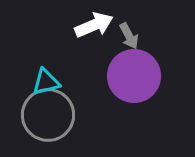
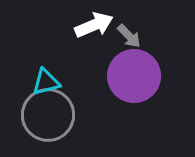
gray arrow: rotated 16 degrees counterclockwise
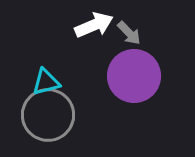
gray arrow: moved 3 px up
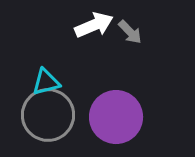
gray arrow: moved 1 px right, 1 px up
purple circle: moved 18 px left, 41 px down
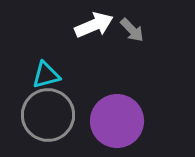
gray arrow: moved 2 px right, 2 px up
cyan triangle: moved 7 px up
purple circle: moved 1 px right, 4 px down
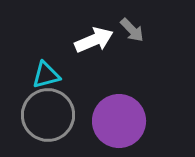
white arrow: moved 15 px down
purple circle: moved 2 px right
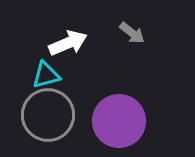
gray arrow: moved 3 px down; rotated 8 degrees counterclockwise
white arrow: moved 26 px left, 3 px down
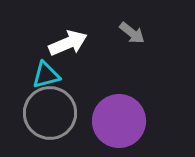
gray circle: moved 2 px right, 2 px up
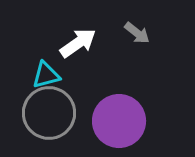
gray arrow: moved 5 px right
white arrow: moved 10 px right; rotated 12 degrees counterclockwise
gray circle: moved 1 px left
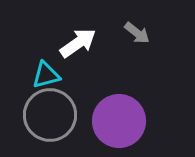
gray circle: moved 1 px right, 2 px down
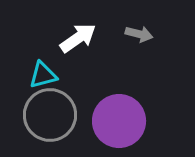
gray arrow: moved 2 px right, 1 px down; rotated 24 degrees counterclockwise
white arrow: moved 5 px up
cyan triangle: moved 3 px left
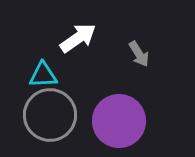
gray arrow: moved 20 px down; rotated 44 degrees clockwise
cyan triangle: rotated 12 degrees clockwise
